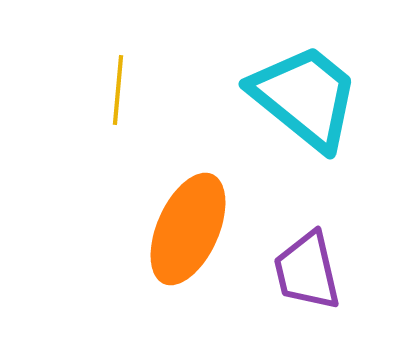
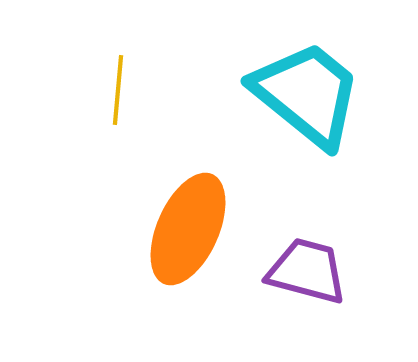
cyan trapezoid: moved 2 px right, 3 px up
purple trapezoid: rotated 118 degrees clockwise
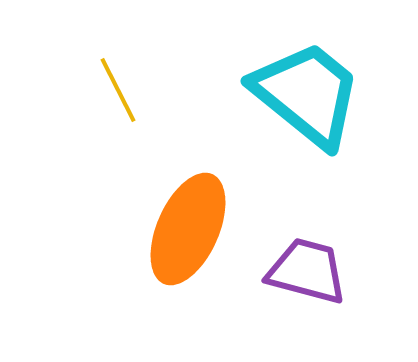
yellow line: rotated 32 degrees counterclockwise
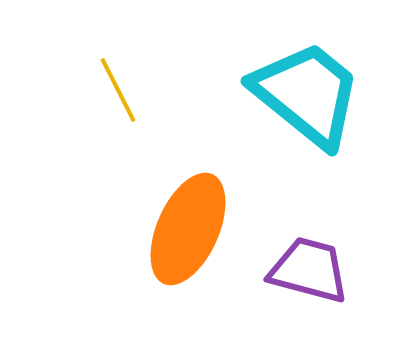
purple trapezoid: moved 2 px right, 1 px up
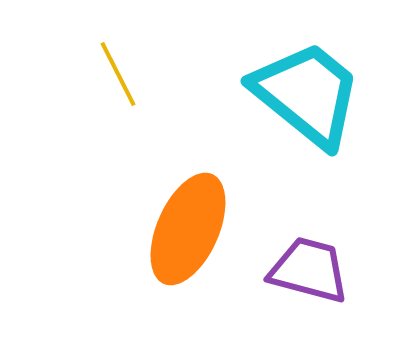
yellow line: moved 16 px up
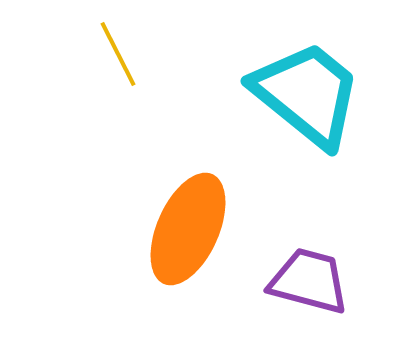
yellow line: moved 20 px up
purple trapezoid: moved 11 px down
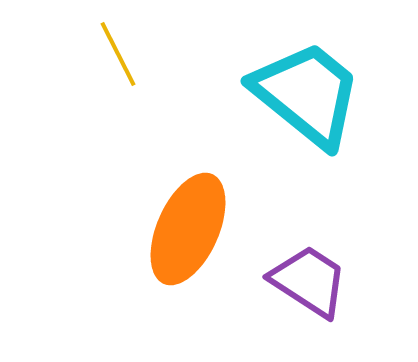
purple trapezoid: rotated 18 degrees clockwise
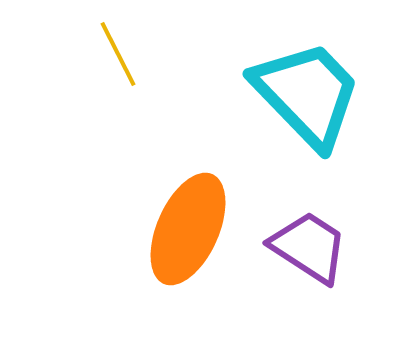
cyan trapezoid: rotated 7 degrees clockwise
purple trapezoid: moved 34 px up
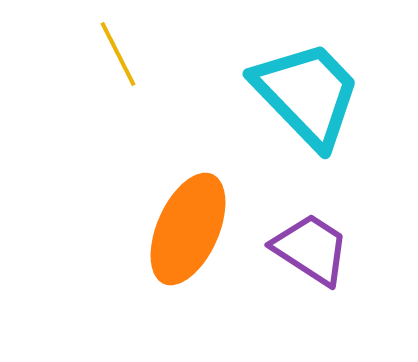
purple trapezoid: moved 2 px right, 2 px down
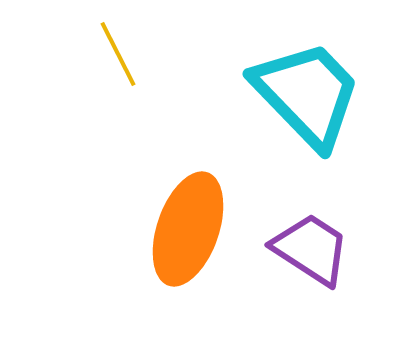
orange ellipse: rotated 5 degrees counterclockwise
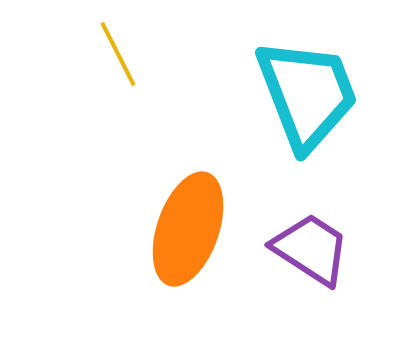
cyan trapezoid: rotated 23 degrees clockwise
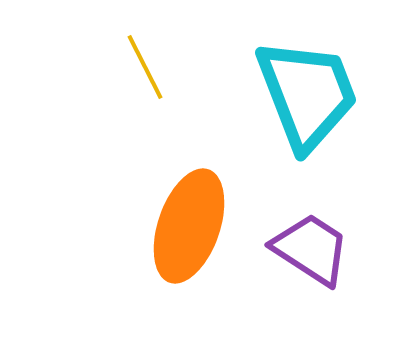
yellow line: moved 27 px right, 13 px down
orange ellipse: moved 1 px right, 3 px up
